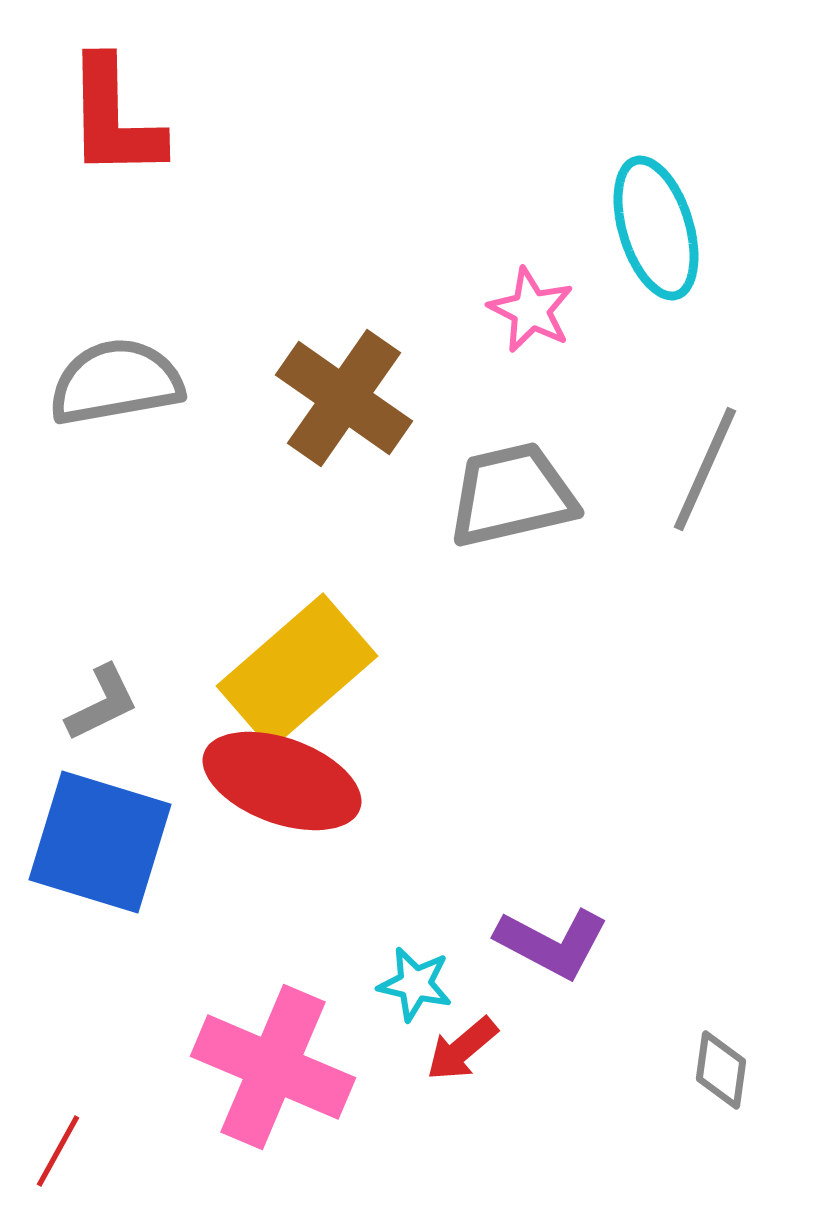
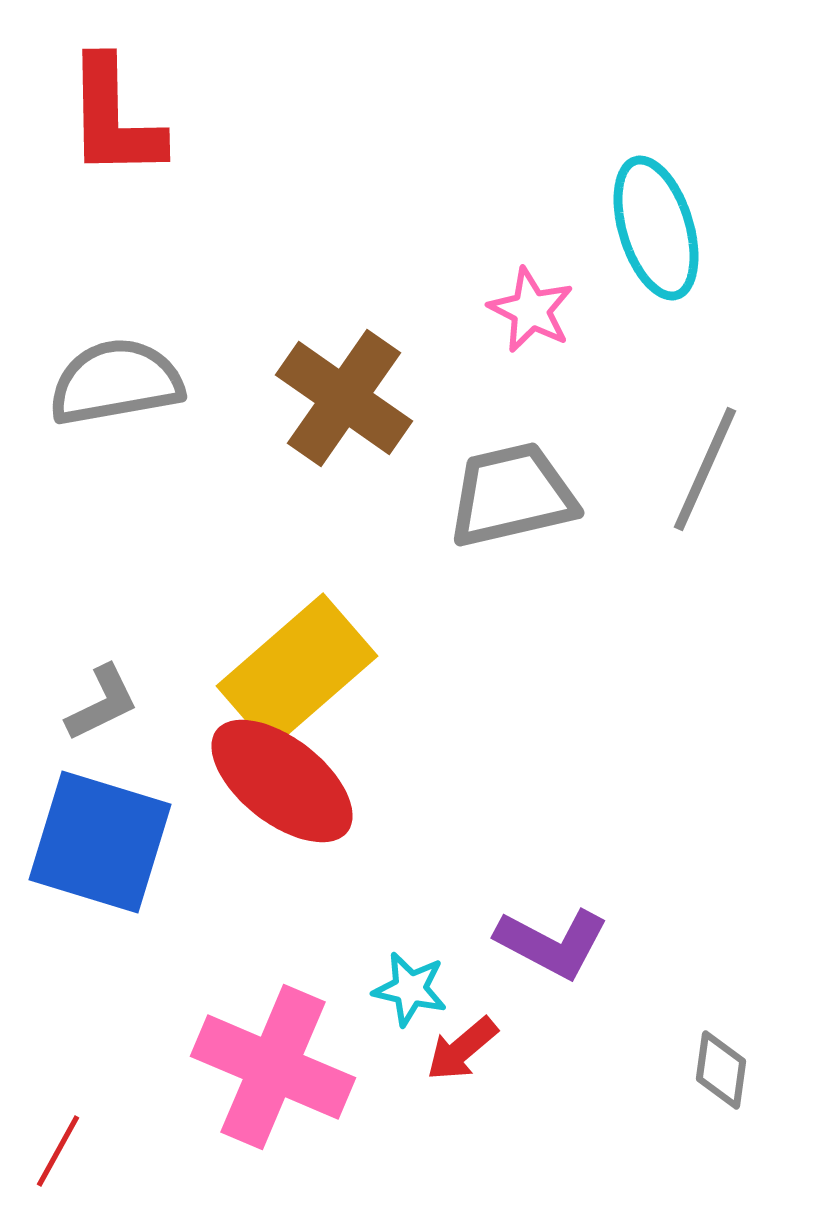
red ellipse: rotated 18 degrees clockwise
cyan star: moved 5 px left, 5 px down
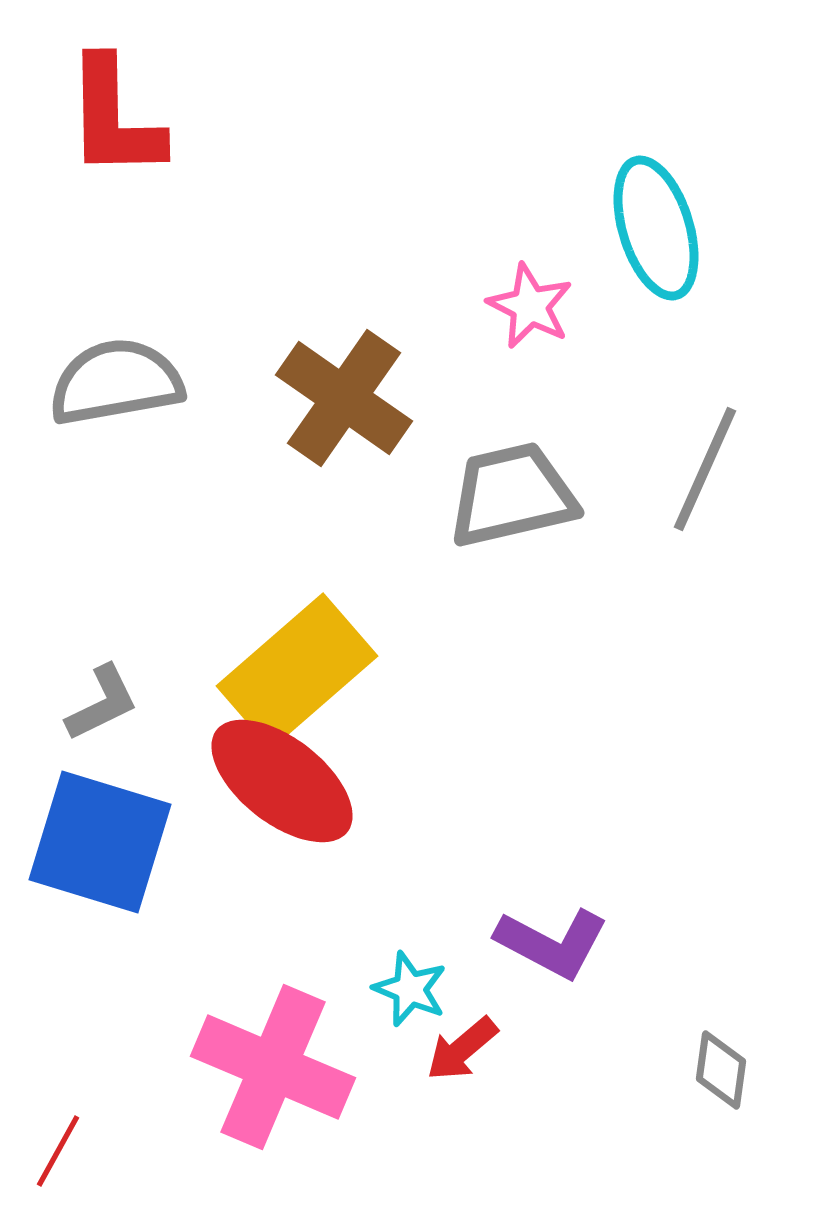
pink star: moved 1 px left, 4 px up
cyan star: rotated 10 degrees clockwise
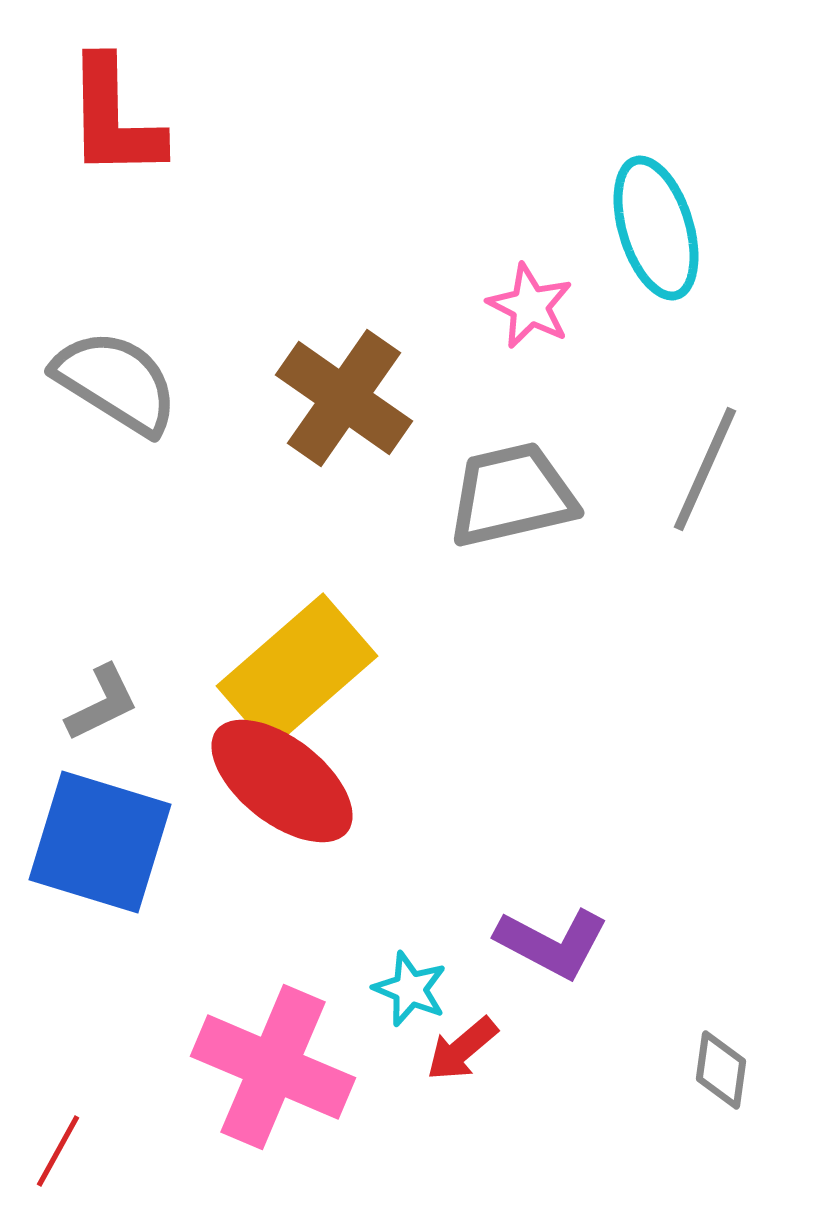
gray semicircle: rotated 42 degrees clockwise
